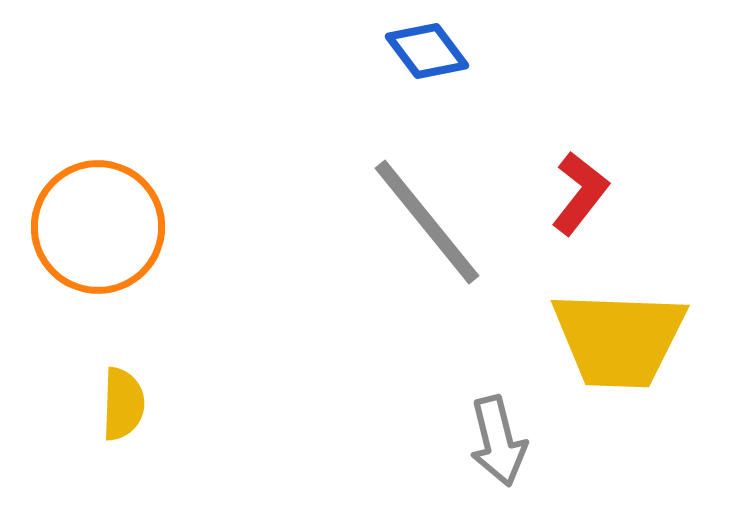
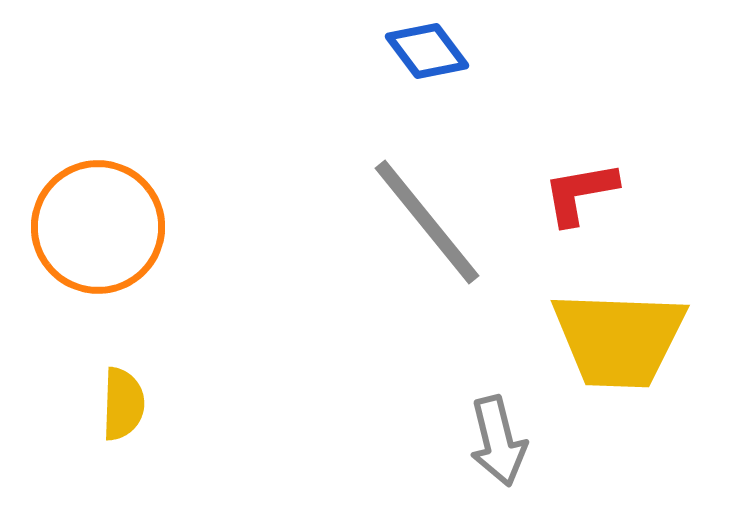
red L-shape: rotated 138 degrees counterclockwise
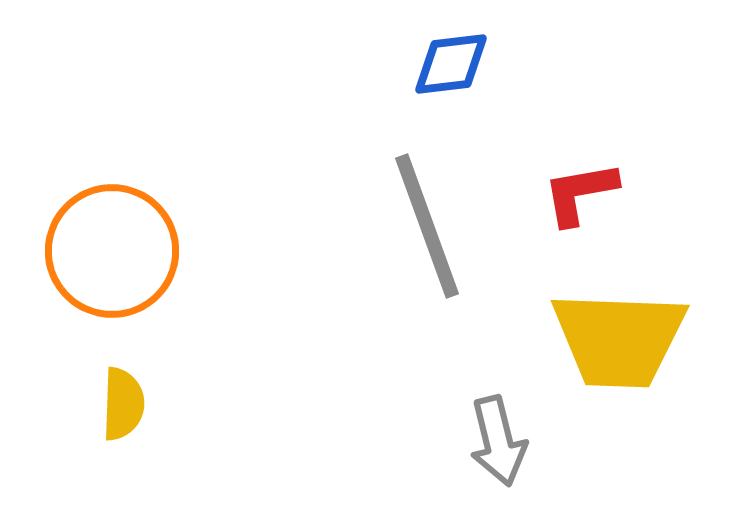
blue diamond: moved 24 px right, 13 px down; rotated 60 degrees counterclockwise
gray line: moved 4 px down; rotated 19 degrees clockwise
orange circle: moved 14 px right, 24 px down
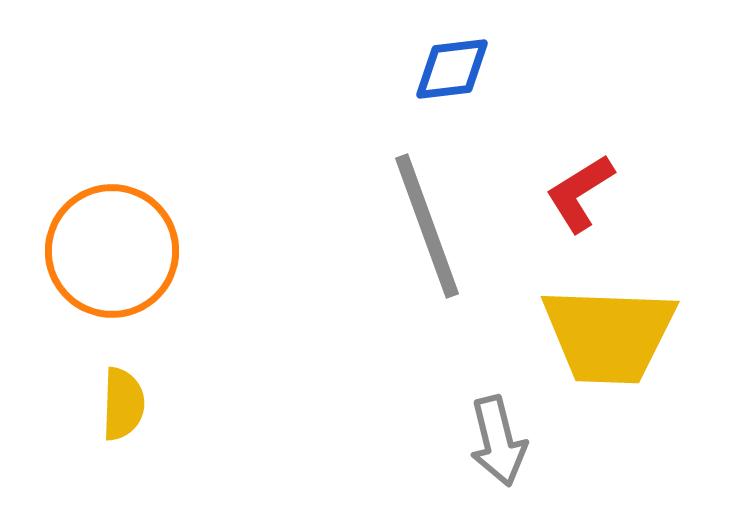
blue diamond: moved 1 px right, 5 px down
red L-shape: rotated 22 degrees counterclockwise
yellow trapezoid: moved 10 px left, 4 px up
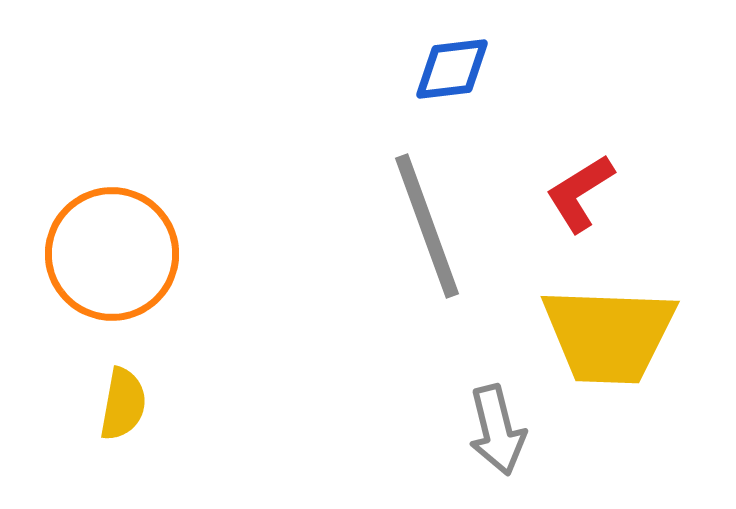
orange circle: moved 3 px down
yellow semicircle: rotated 8 degrees clockwise
gray arrow: moved 1 px left, 11 px up
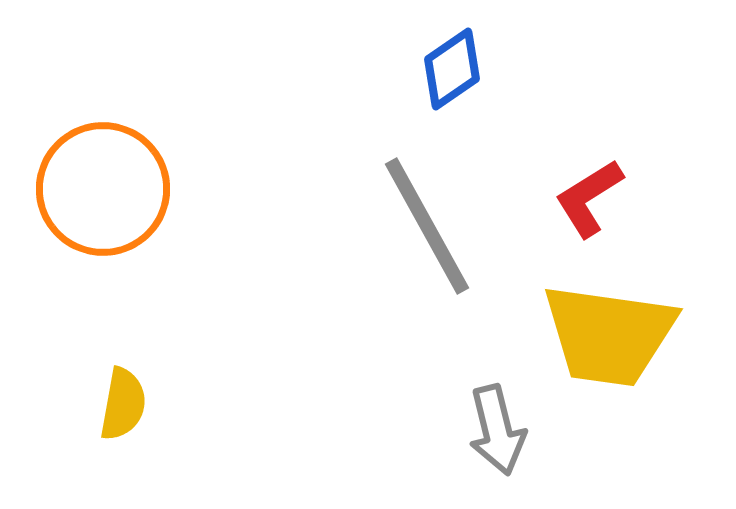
blue diamond: rotated 28 degrees counterclockwise
red L-shape: moved 9 px right, 5 px down
gray line: rotated 9 degrees counterclockwise
orange circle: moved 9 px left, 65 px up
yellow trapezoid: rotated 6 degrees clockwise
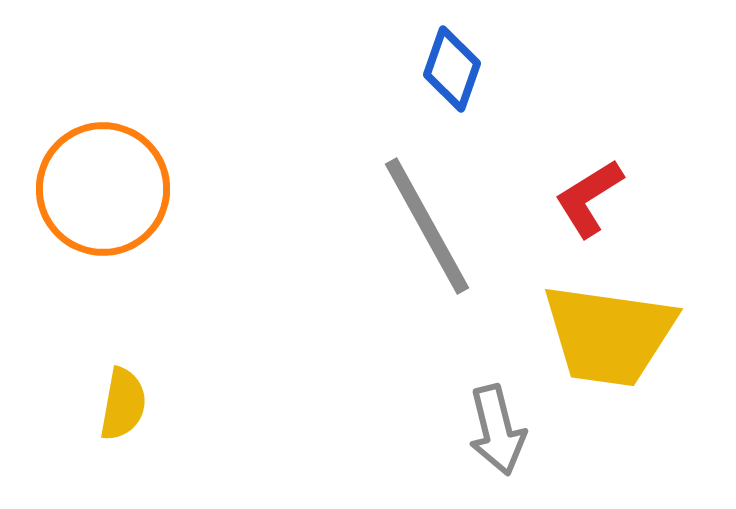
blue diamond: rotated 36 degrees counterclockwise
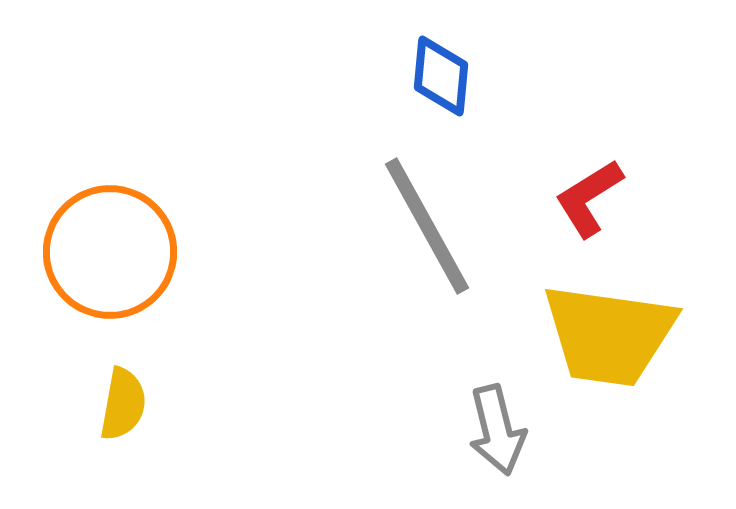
blue diamond: moved 11 px left, 7 px down; rotated 14 degrees counterclockwise
orange circle: moved 7 px right, 63 px down
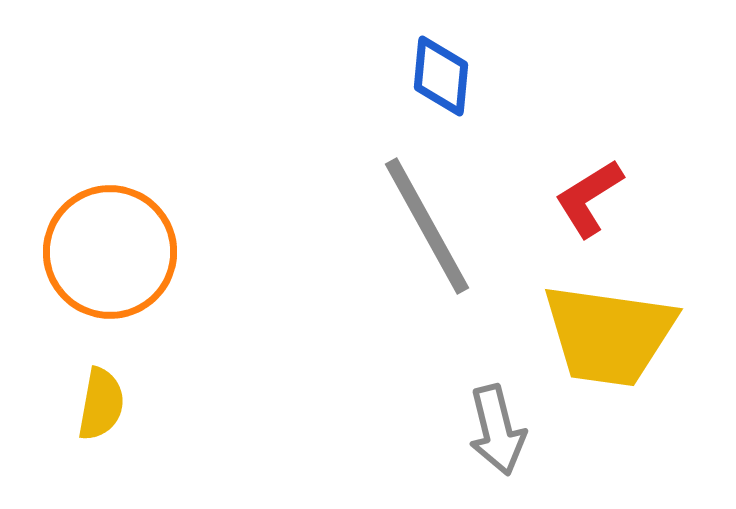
yellow semicircle: moved 22 px left
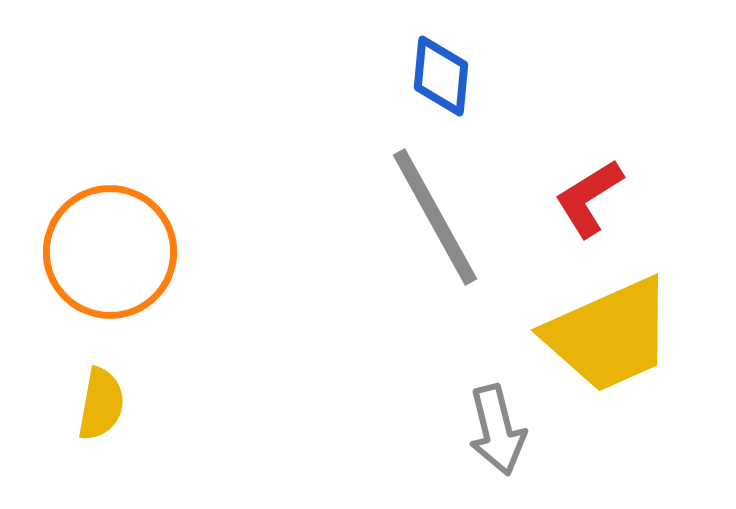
gray line: moved 8 px right, 9 px up
yellow trapezoid: rotated 32 degrees counterclockwise
